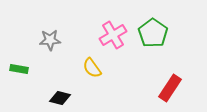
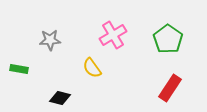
green pentagon: moved 15 px right, 6 px down
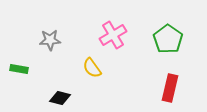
red rectangle: rotated 20 degrees counterclockwise
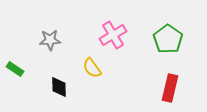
green rectangle: moved 4 px left; rotated 24 degrees clockwise
black diamond: moved 1 px left, 11 px up; rotated 75 degrees clockwise
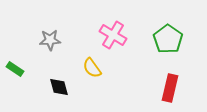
pink cross: rotated 28 degrees counterclockwise
black diamond: rotated 15 degrees counterclockwise
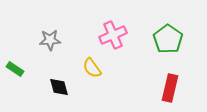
pink cross: rotated 36 degrees clockwise
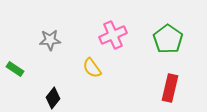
black diamond: moved 6 px left, 11 px down; rotated 55 degrees clockwise
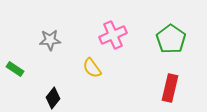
green pentagon: moved 3 px right
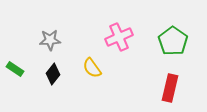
pink cross: moved 6 px right, 2 px down
green pentagon: moved 2 px right, 2 px down
black diamond: moved 24 px up
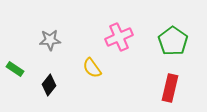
black diamond: moved 4 px left, 11 px down
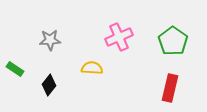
yellow semicircle: rotated 130 degrees clockwise
